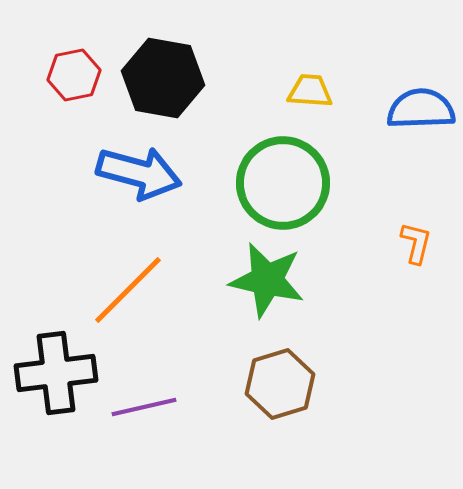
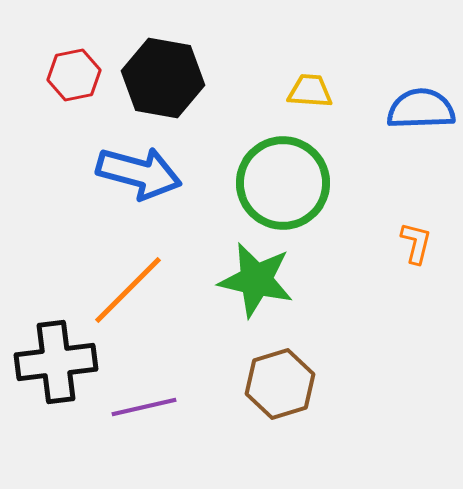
green star: moved 11 px left
black cross: moved 11 px up
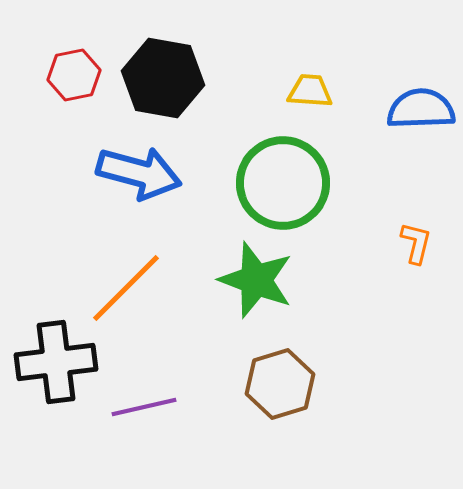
green star: rotated 8 degrees clockwise
orange line: moved 2 px left, 2 px up
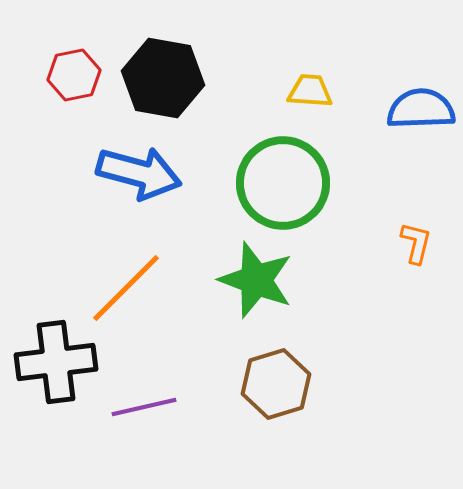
brown hexagon: moved 4 px left
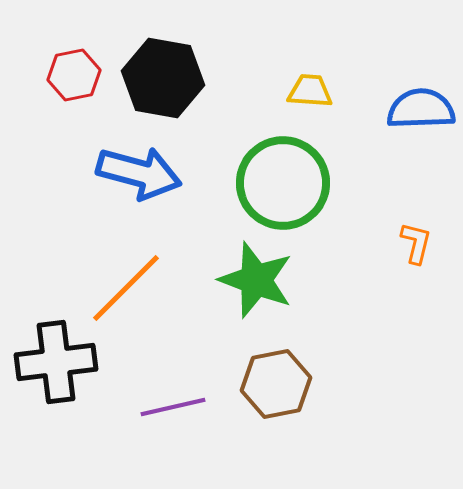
brown hexagon: rotated 6 degrees clockwise
purple line: moved 29 px right
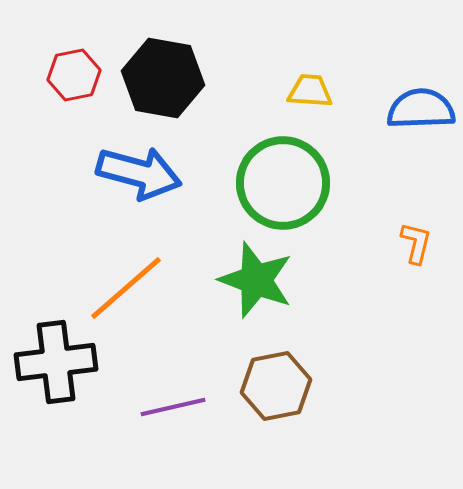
orange line: rotated 4 degrees clockwise
brown hexagon: moved 2 px down
